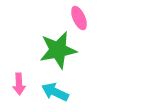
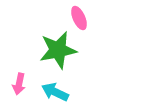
pink arrow: rotated 15 degrees clockwise
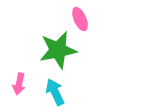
pink ellipse: moved 1 px right, 1 px down
cyan arrow: rotated 40 degrees clockwise
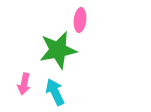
pink ellipse: moved 1 px down; rotated 30 degrees clockwise
pink arrow: moved 5 px right
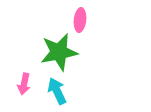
green star: moved 1 px right, 2 px down
cyan arrow: moved 2 px right, 1 px up
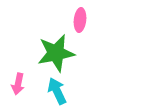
green star: moved 3 px left, 1 px down
pink arrow: moved 6 px left
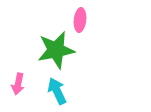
green star: moved 3 px up
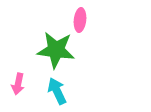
green star: rotated 18 degrees clockwise
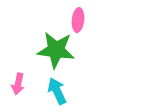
pink ellipse: moved 2 px left
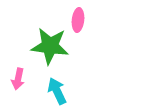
green star: moved 6 px left, 4 px up
pink arrow: moved 5 px up
